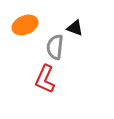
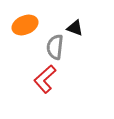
red L-shape: rotated 24 degrees clockwise
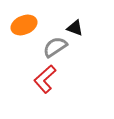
orange ellipse: moved 1 px left
gray semicircle: rotated 50 degrees clockwise
